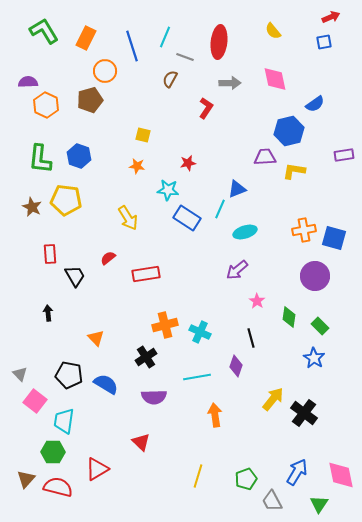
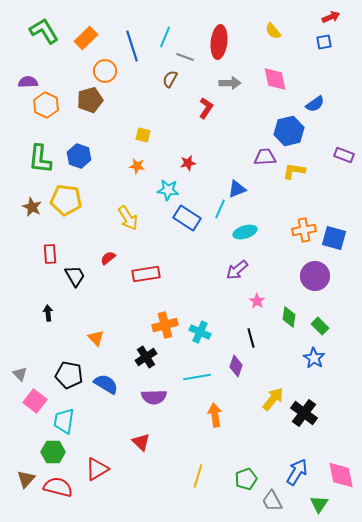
orange rectangle at (86, 38): rotated 20 degrees clockwise
purple rectangle at (344, 155): rotated 30 degrees clockwise
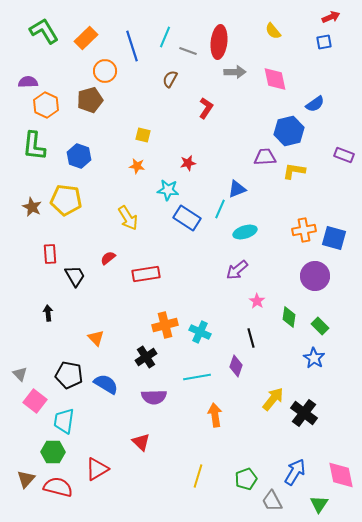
gray line at (185, 57): moved 3 px right, 6 px up
gray arrow at (230, 83): moved 5 px right, 11 px up
green L-shape at (40, 159): moved 6 px left, 13 px up
blue arrow at (297, 472): moved 2 px left
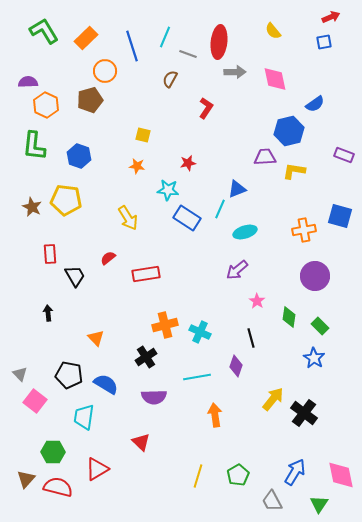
gray line at (188, 51): moved 3 px down
blue square at (334, 238): moved 6 px right, 22 px up
cyan trapezoid at (64, 421): moved 20 px right, 4 px up
green pentagon at (246, 479): moved 8 px left, 4 px up; rotated 10 degrees counterclockwise
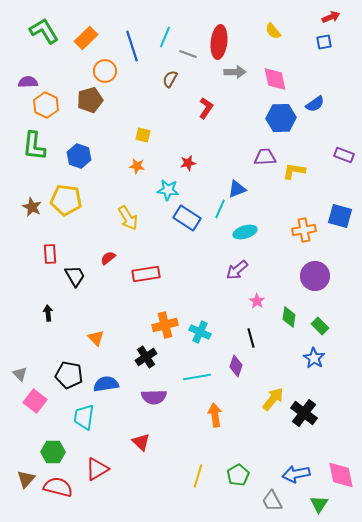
blue hexagon at (289, 131): moved 8 px left, 13 px up; rotated 12 degrees clockwise
blue semicircle at (106, 384): rotated 40 degrees counterclockwise
blue arrow at (295, 472): moved 1 px right, 2 px down; rotated 132 degrees counterclockwise
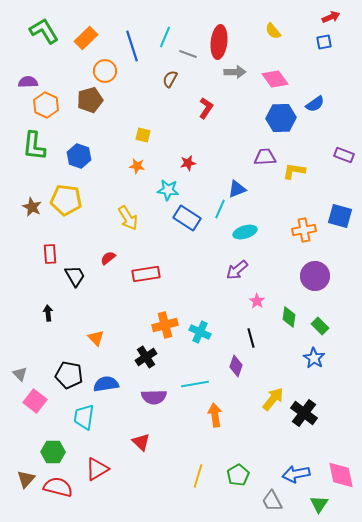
pink diamond at (275, 79): rotated 24 degrees counterclockwise
cyan line at (197, 377): moved 2 px left, 7 px down
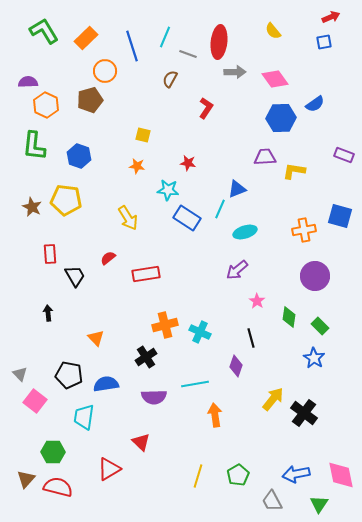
red star at (188, 163): rotated 21 degrees clockwise
red triangle at (97, 469): moved 12 px right
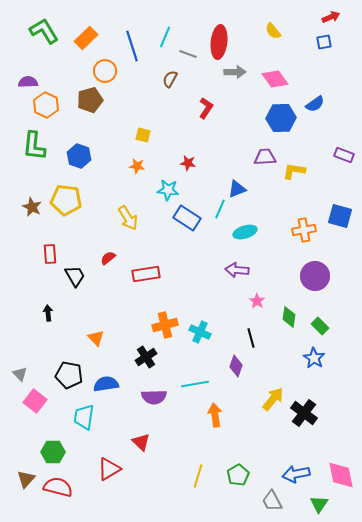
purple arrow at (237, 270): rotated 45 degrees clockwise
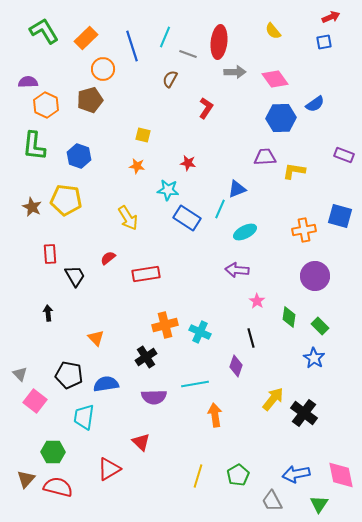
orange circle at (105, 71): moved 2 px left, 2 px up
cyan ellipse at (245, 232): rotated 10 degrees counterclockwise
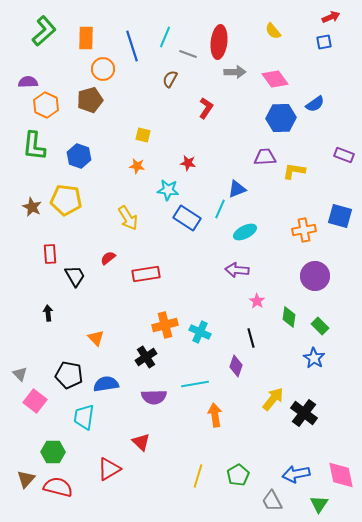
green L-shape at (44, 31): rotated 80 degrees clockwise
orange rectangle at (86, 38): rotated 45 degrees counterclockwise
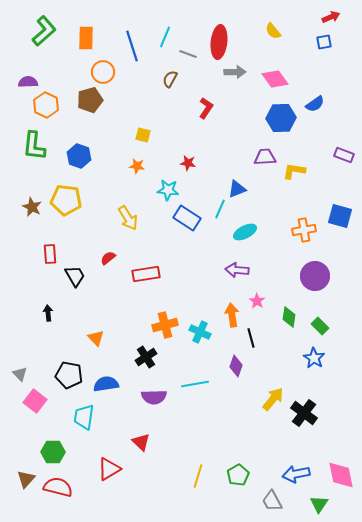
orange circle at (103, 69): moved 3 px down
orange arrow at (215, 415): moved 17 px right, 100 px up
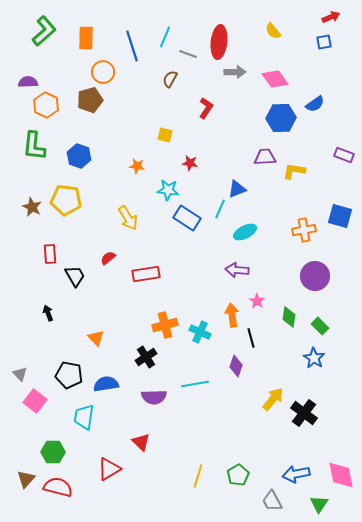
yellow square at (143, 135): moved 22 px right
red star at (188, 163): moved 2 px right
black arrow at (48, 313): rotated 14 degrees counterclockwise
